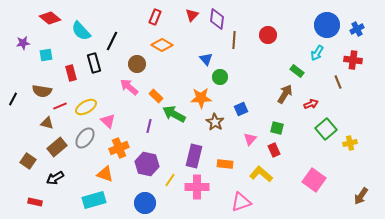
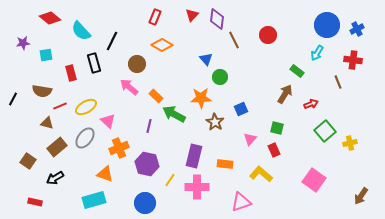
brown line at (234, 40): rotated 30 degrees counterclockwise
green square at (326, 129): moved 1 px left, 2 px down
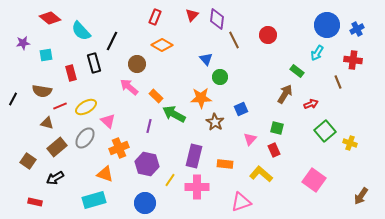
yellow cross at (350, 143): rotated 32 degrees clockwise
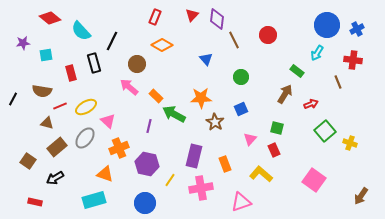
green circle at (220, 77): moved 21 px right
orange rectangle at (225, 164): rotated 63 degrees clockwise
pink cross at (197, 187): moved 4 px right, 1 px down; rotated 10 degrees counterclockwise
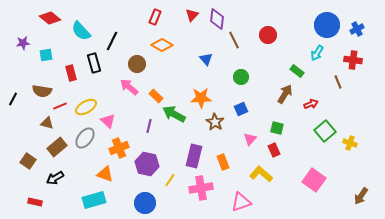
orange rectangle at (225, 164): moved 2 px left, 2 px up
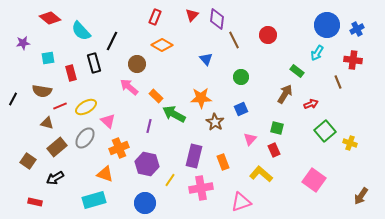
cyan square at (46, 55): moved 2 px right, 3 px down
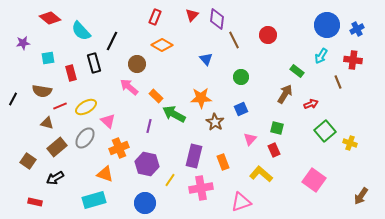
cyan arrow at (317, 53): moved 4 px right, 3 px down
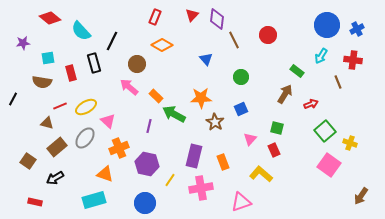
brown semicircle at (42, 91): moved 9 px up
pink square at (314, 180): moved 15 px right, 15 px up
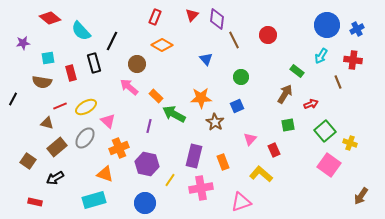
blue square at (241, 109): moved 4 px left, 3 px up
green square at (277, 128): moved 11 px right, 3 px up; rotated 24 degrees counterclockwise
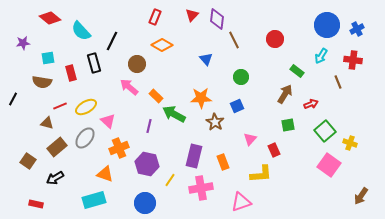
red circle at (268, 35): moved 7 px right, 4 px down
yellow L-shape at (261, 174): rotated 135 degrees clockwise
red rectangle at (35, 202): moved 1 px right, 2 px down
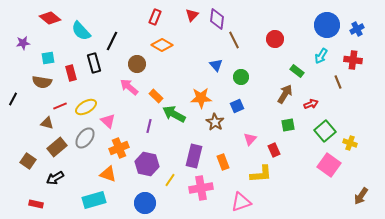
blue triangle at (206, 59): moved 10 px right, 6 px down
orange triangle at (105, 174): moved 3 px right
